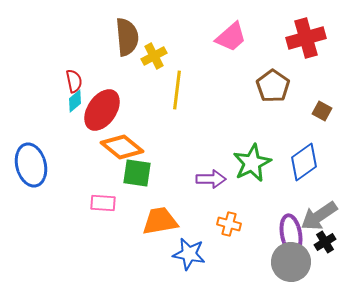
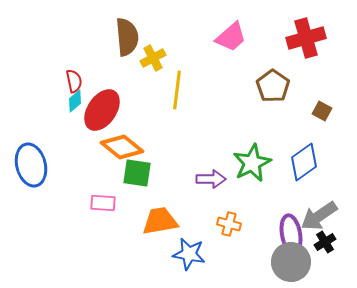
yellow cross: moved 1 px left, 2 px down
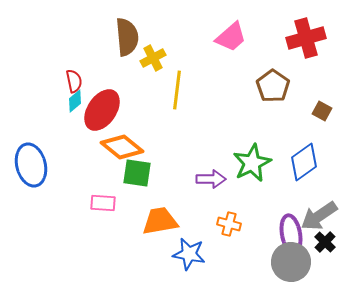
black cross: rotated 15 degrees counterclockwise
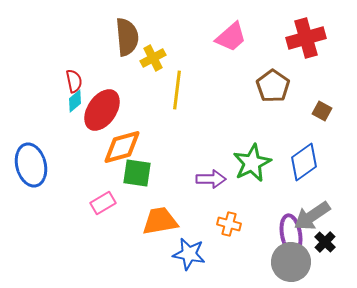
orange diamond: rotated 54 degrees counterclockwise
pink rectangle: rotated 35 degrees counterclockwise
gray arrow: moved 7 px left
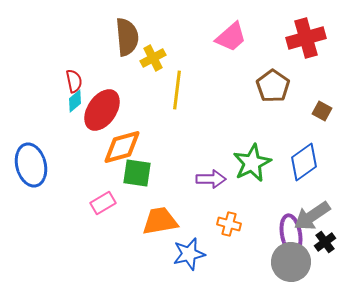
black cross: rotated 10 degrees clockwise
blue star: rotated 24 degrees counterclockwise
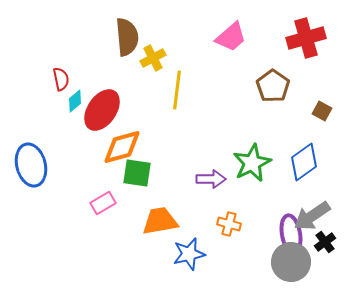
red semicircle: moved 13 px left, 2 px up
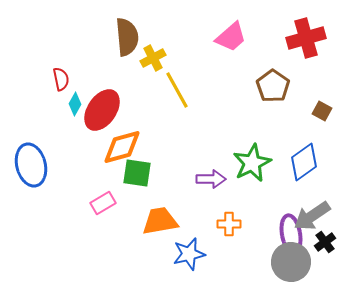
yellow line: rotated 36 degrees counterclockwise
cyan diamond: moved 3 px down; rotated 20 degrees counterclockwise
orange cross: rotated 15 degrees counterclockwise
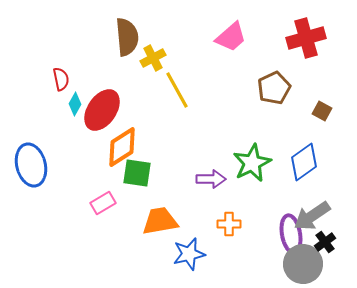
brown pentagon: moved 1 px right, 2 px down; rotated 12 degrees clockwise
orange diamond: rotated 18 degrees counterclockwise
gray circle: moved 12 px right, 2 px down
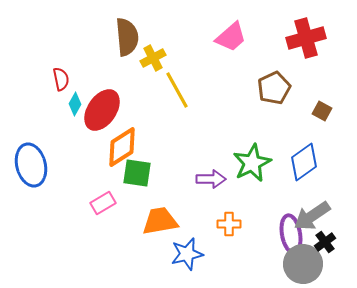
blue star: moved 2 px left
